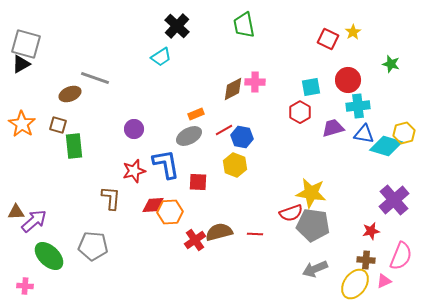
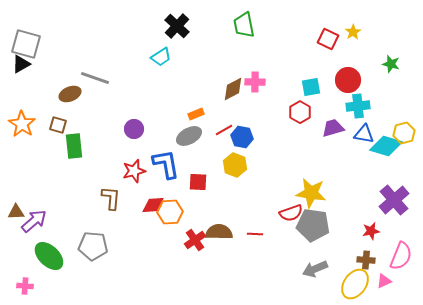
brown semicircle at (219, 232): rotated 16 degrees clockwise
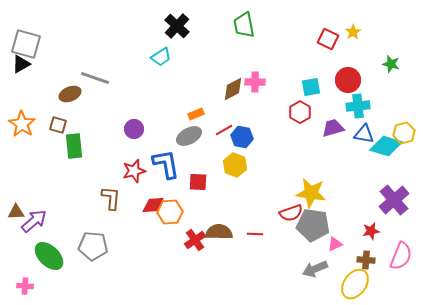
pink triangle at (384, 281): moved 49 px left, 37 px up
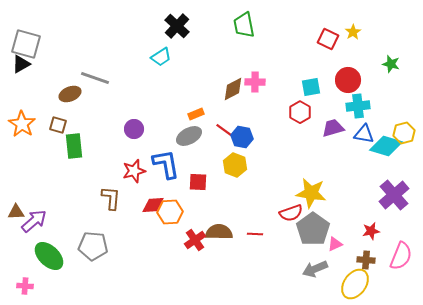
red line at (224, 130): rotated 66 degrees clockwise
purple cross at (394, 200): moved 5 px up
gray pentagon at (313, 225): moved 4 px down; rotated 28 degrees clockwise
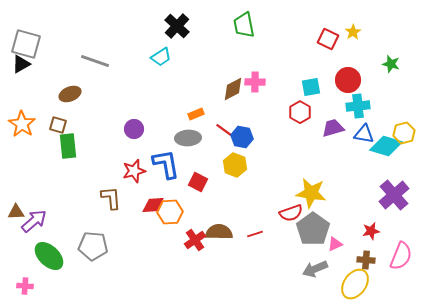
gray line at (95, 78): moved 17 px up
gray ellipse at (189, 136): moved 1 px left, 2 px down; rotated 25 degrees clockwise
green rectangle at (74, 146): moved 6 px left
red square at (198, 182): rotated 24 degrees clockwise
brown L-shape at (111, 198): rotated 10 degrees counterclockwise
red line at (255, 234): rotated 21 degrees counterclockwise
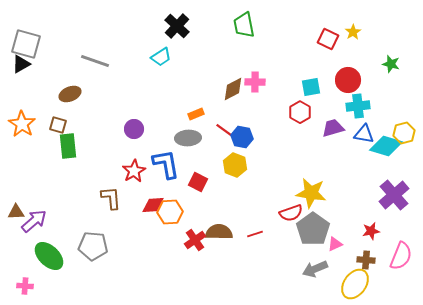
red star at (134, 171): rotated 15 degrees counterclockwise
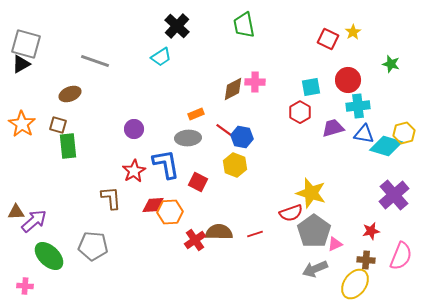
yellow star at (311, 193): rotated 8 degrees clockwise
gray pentagon at (313, 229): moved 1 px right, 2 px down
